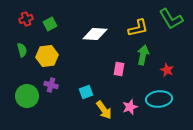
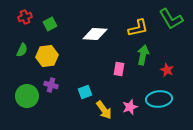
red cross: moved 1 px left, 2 px up
green semicircle: rotated 40 degrees clockwise
cyan square: moved 1 px left
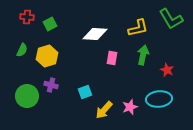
red cross: moved 2 px right; rotated 24 degrees clockwise
yellow hexagon: rotated 10 degrees counterclockwise
pink rectangle: moved 7 px left, 11 px up
yellow arrow: rotated 78 degrees clockwise
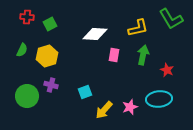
pink rectangle: moved 2 px right, 3 px up
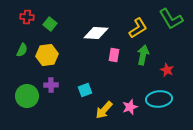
green square: rotated 24 degrees counterclockwise
yellow L-shape: rotated 20 degrees counterclockwise
white diamond: moved 1 px right, 1 px up
yellow hexagon: moved 1 px up; rotated 10 degrees clockwise
purple cross: rotated 16 degrees counterclockwise
cyan square: moved 2 px up
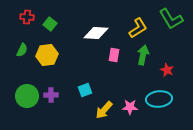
purple cross: moved 10 px down
pink star: rotated 21 degrees clockwise
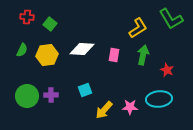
white diamond: moved 14 px left, 16 px down
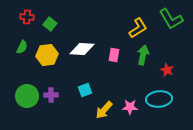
green semicircle: moved 3 px up
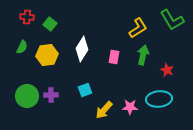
green L-shape: moved 1 px right, 1 px down
white diamond: rotated 60 degrees counterclockwise
pink rectangle: moved 2 px down
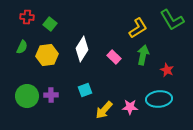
pink rectangle: rotated 56 degrees counterclockwise
